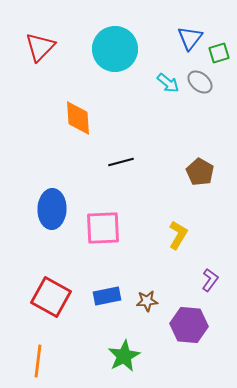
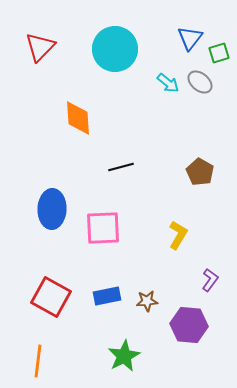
black line: moved 5 px down
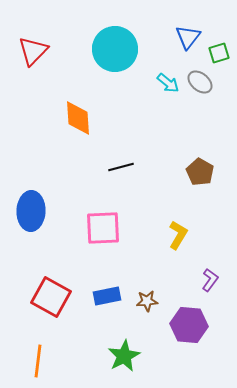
blue triangle: moved 2 px left, 1 px up
red triangle: moved 7 px left, 4 px down
blue ellipse: moved 21 px left, 2 px down
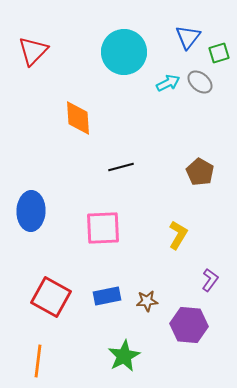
cyan circle: moved 9 px right, 3 px down
cyan arrow: rotated 65 degrees counterclockwise
